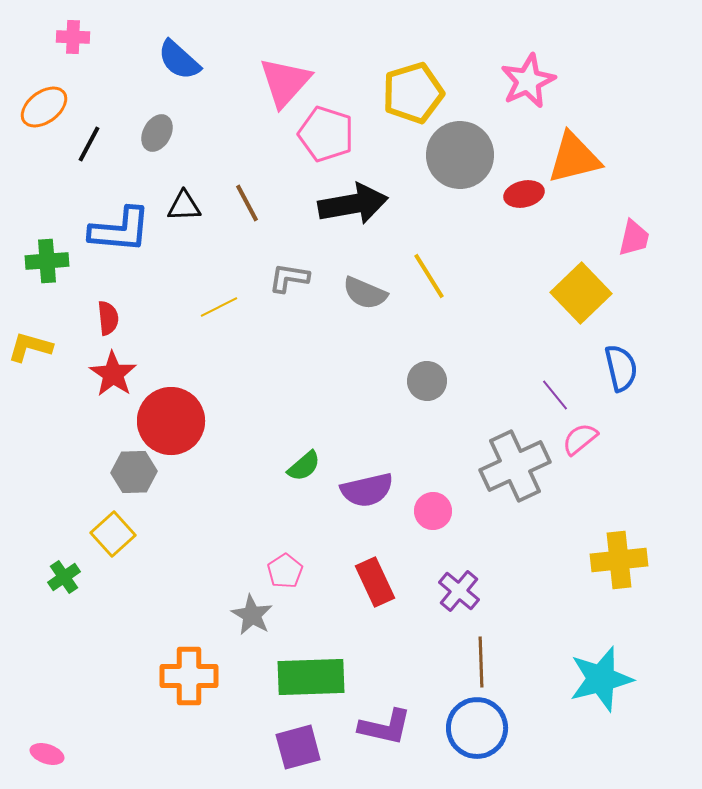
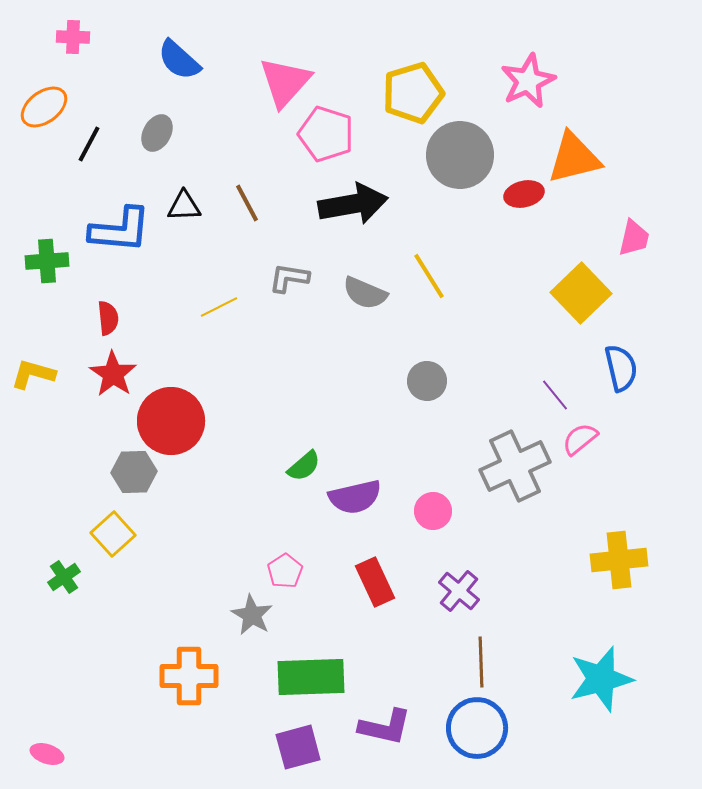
yellow L-shape at (30, 347): moved 3 px right, 27 px down
purple semicircle at (367, 490): moved 12 px left, 7 px down
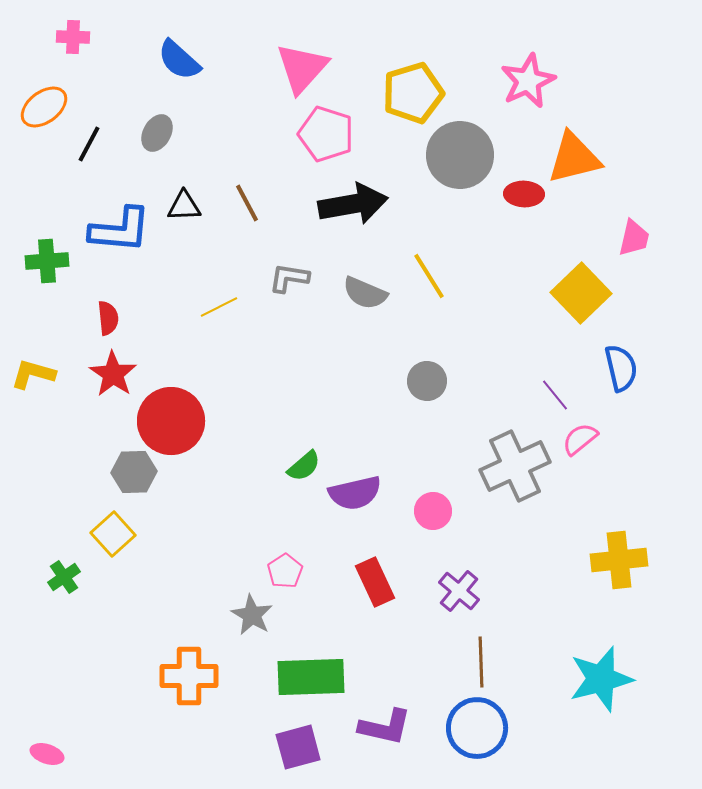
pink triangle at (285, 82): moved 17 px right, 14 px up
red ellipse at (524, 194): rotated 15 degrees clockwise
purple semicircle at (355, 497): moved 4 px up
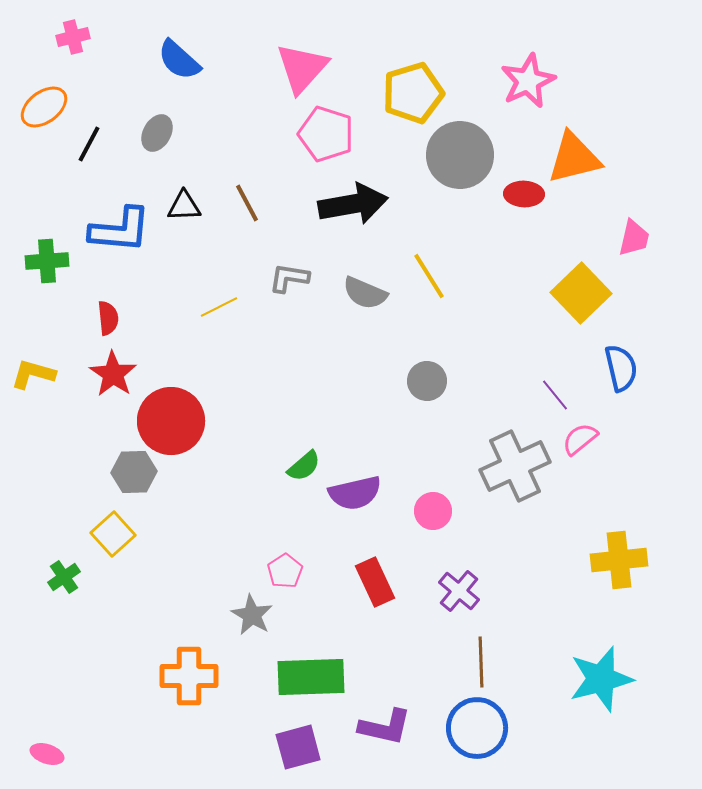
pink cross at (73, 37): rotated 16 degrees counterclockwise
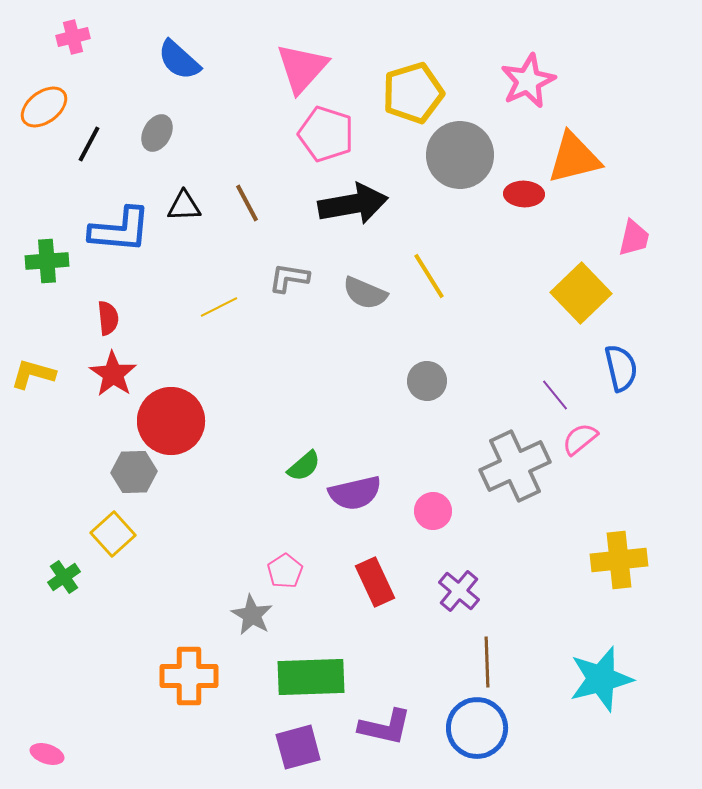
brown line at (481, 662): moved 6 px right
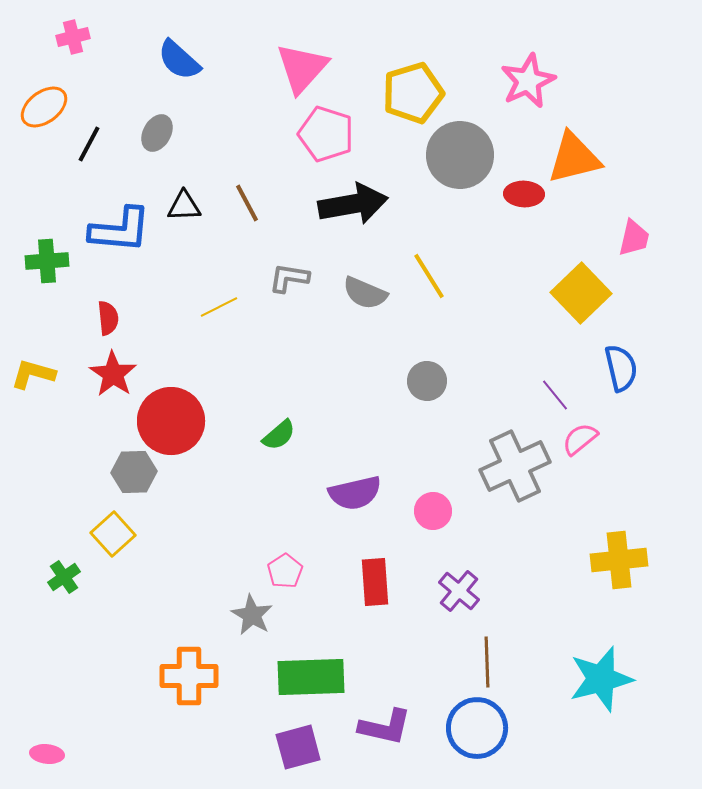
green semicircle at (304, 466): moved 25 px left, 31 px up
red rectangle at (375, 582): rotated 21 degrees clockwise
pink ellipse at (47, 754): rotated 12 degrees counterclockwise
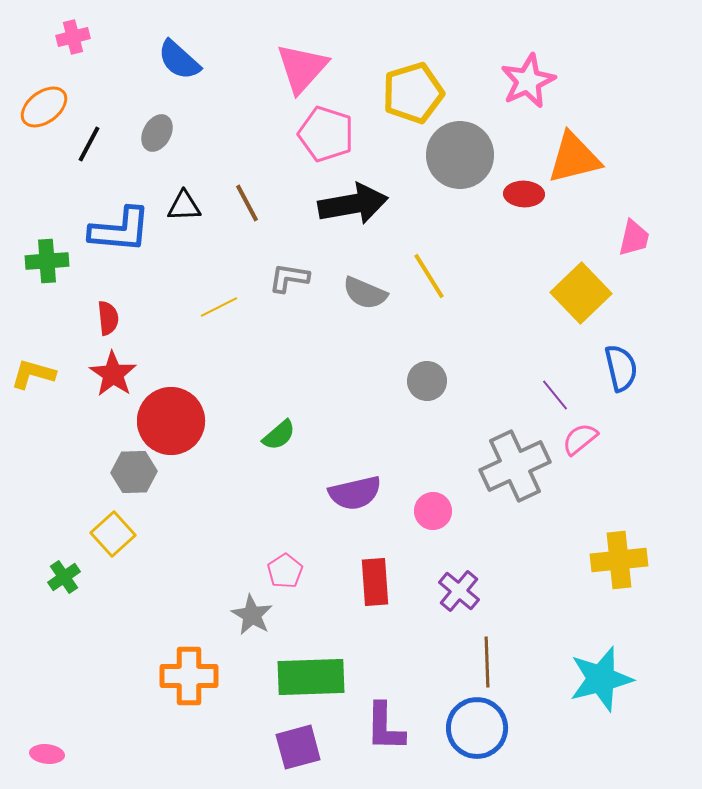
purple L-shape at (385, 727): rotated 78 degrees clockwise
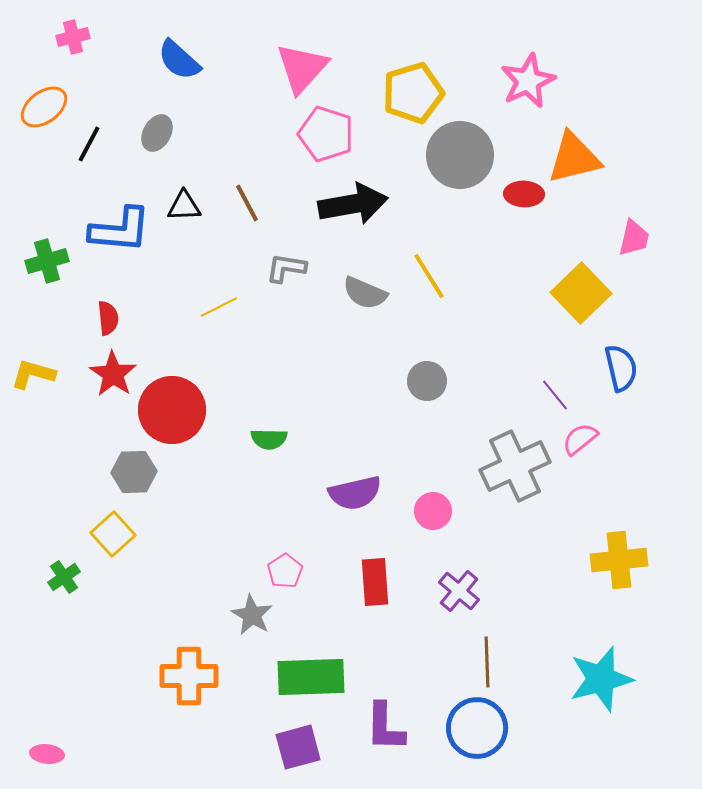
green cross at (47, 261): rotated 12 degrees counterclockwise
gray L-shape at (289, 278): moved 3 px left, 10 px up
red circle at (171, 421): moved 1 px right, 11 px up
green semicircle at (279, 435): moved 10 px left, 4 px down; rotated 42 degrees clockwise
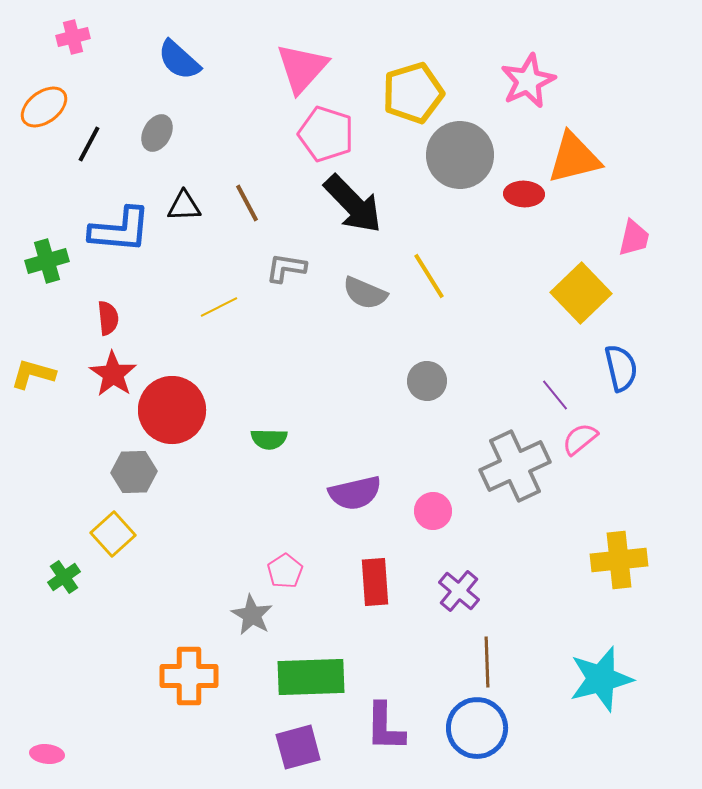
black arrow at (353, 204): rotated 56 degrees clockwise
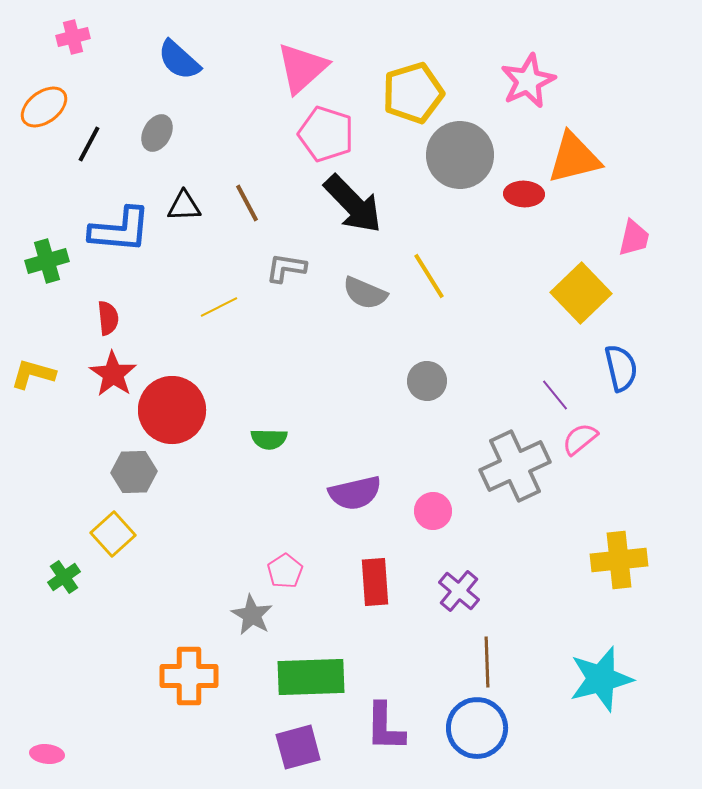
pink triangle at (302, 68): rotated 6 degrees clockwise
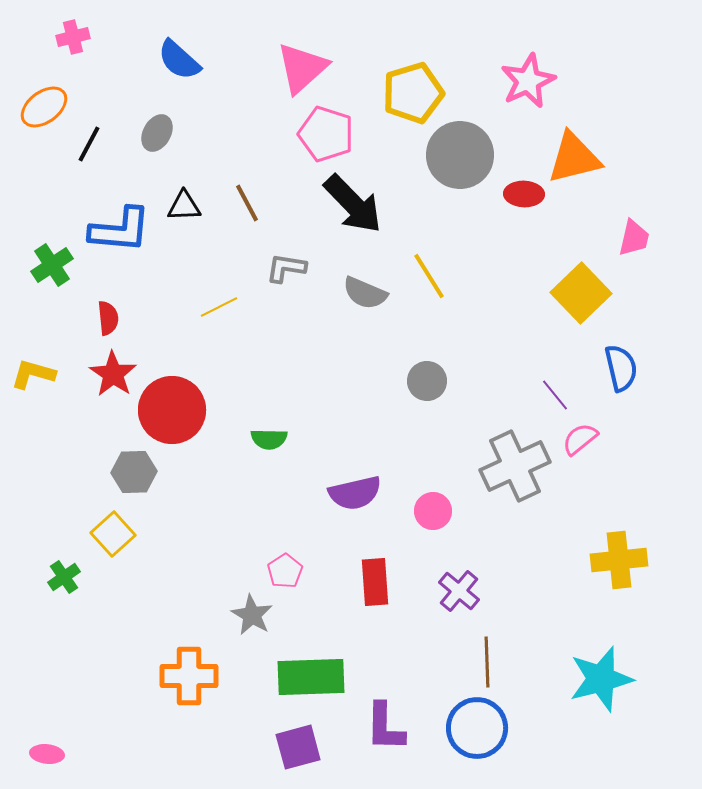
green cross at (47, 261): moved 5 px right, 4 px down; rotated 18 degrees counterclockwise
